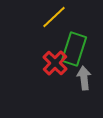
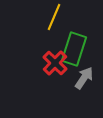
yellow line: rotated 24 degrees counterclockwise
gray arrow: rotated 40 degrees clockwise
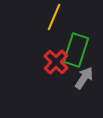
green rectangle: moved 2 px right, 1 px down
red cross: moved 1 px right, 1 px up
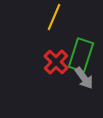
green rectangle: moved 5 px right, 5 px down
gray arrow: rotated 110 degrees clockwise
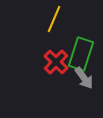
yellow line: moved 2 px down
green rectangle: moved 1 px up
